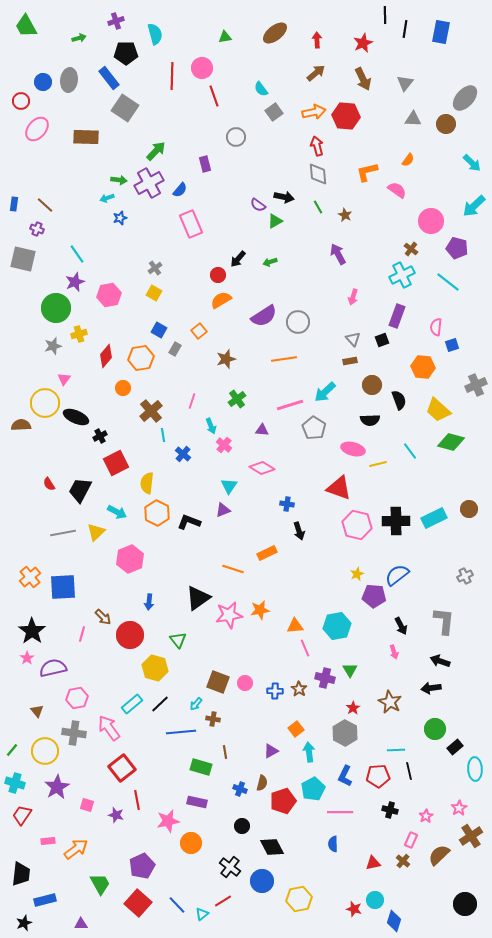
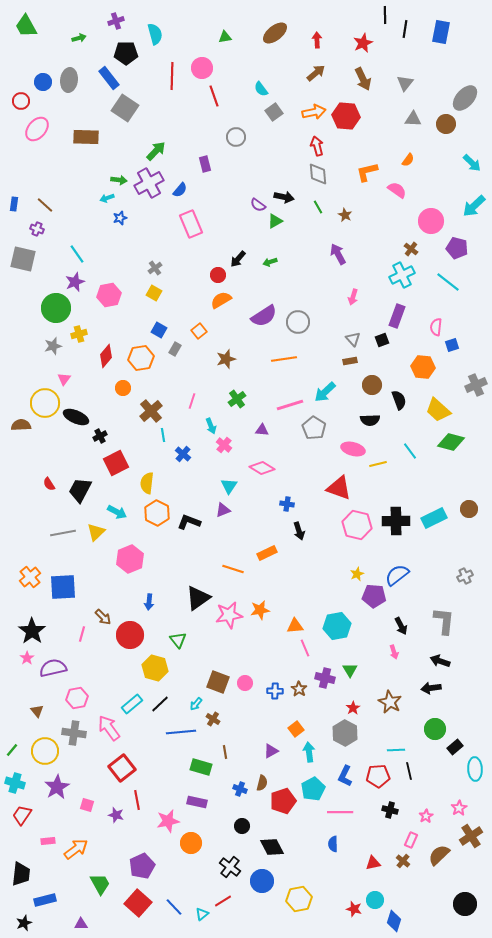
brown cross at (213, 719): rotated 24 degrees clockwise
blue line at (177, 905): moved 3 px left, 2 px down
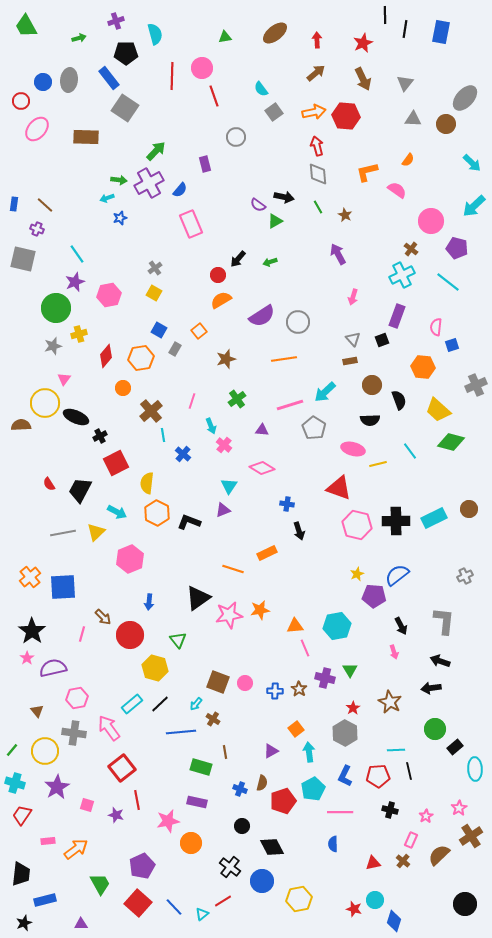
purple semicircle at (264, 316): moved 2 px left
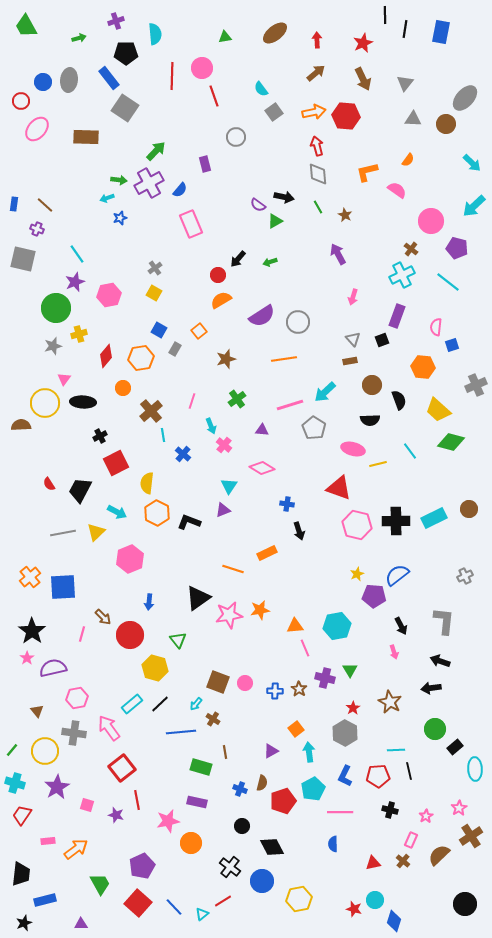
cyan semicircle at (155, 34): rotated 10 degrees clockwise
black ellipse at (76, 417): moved 7 px right, 15 px up; rotated 20 degrees counterclockwise
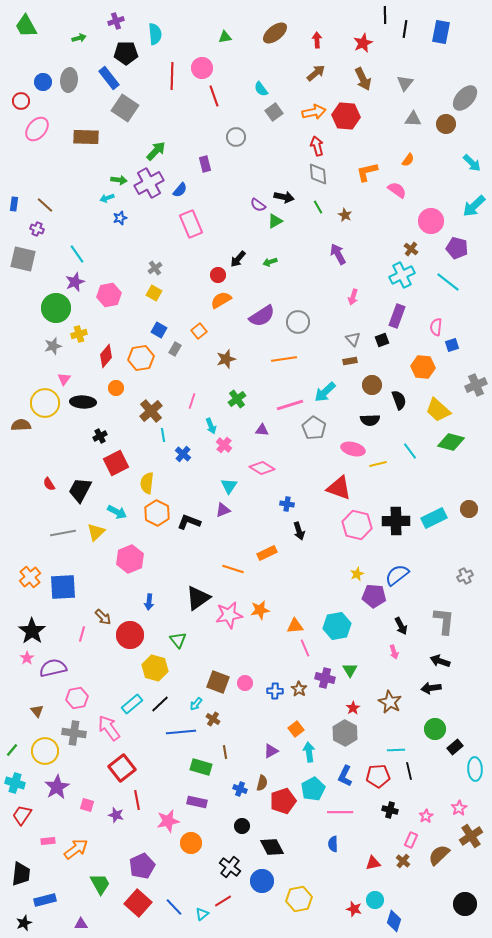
orange circle at (123, 388): moved 7 px left
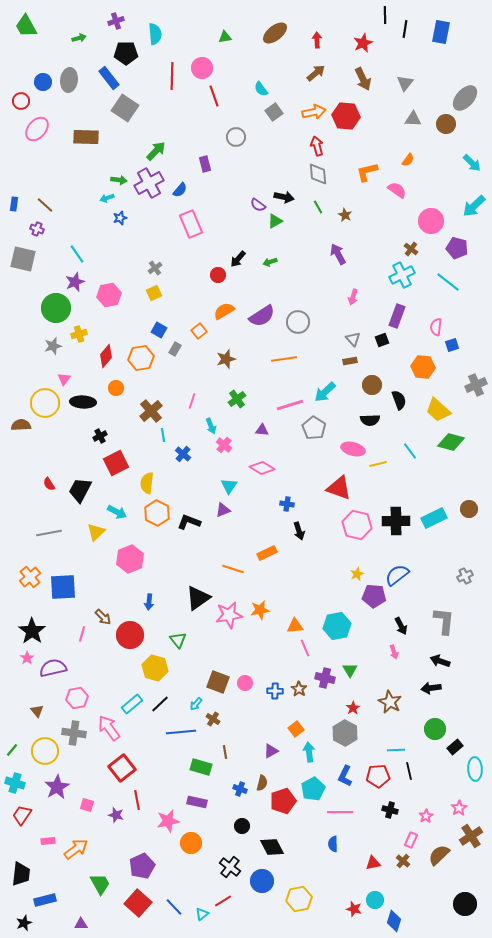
yellow square at (154, 293): rotated 35 degrees clockwise
orange semicircle at (221, 300): moved 3 px right, 11 px down
gray line at (63, 533): moved 14 px left
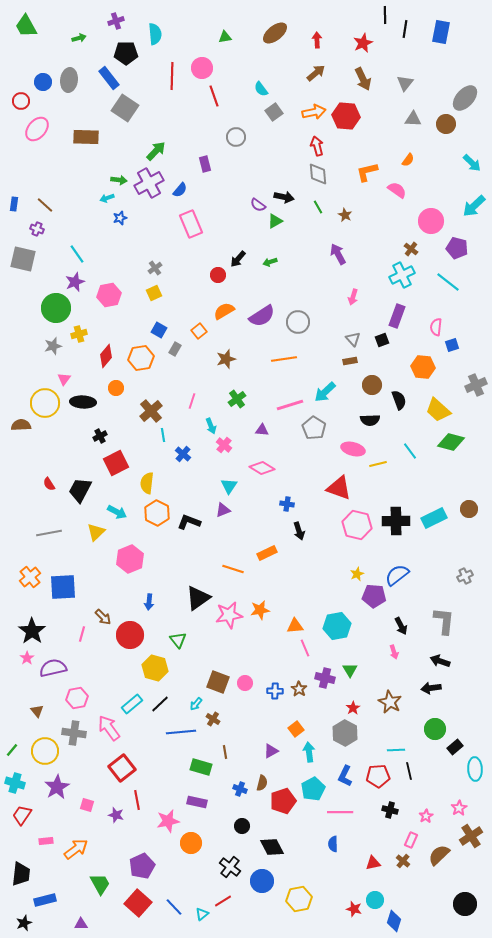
pink rectangle at (48, 841): moved 2 px left
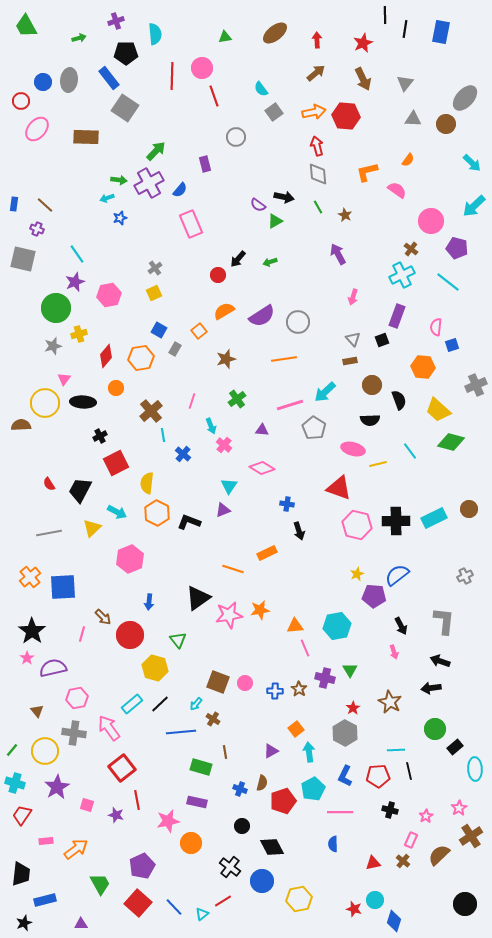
yellow triangle at (96, 532): moved 4 px left, 4 px up
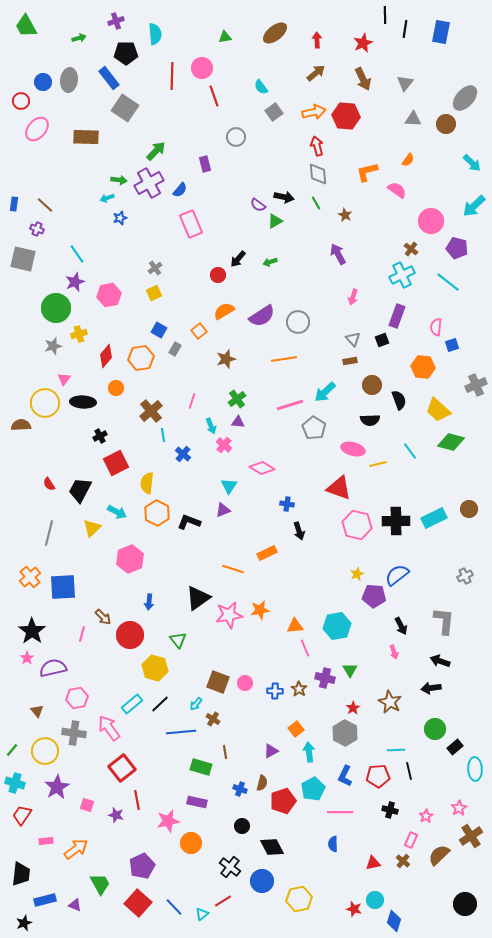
cyan semicircle at (261, 89): moved 2 px up
green line at (318, 207): moved 2 px left, 4 px up
purple triangle at (262, 430): moved 24 px left, 8 px up
gray line at (49, 533): rotated 65 degrees counterclockwise
purple triangle at (81, 924): moved 6 px left, 19 px up; rotated 24 degrees clockwise
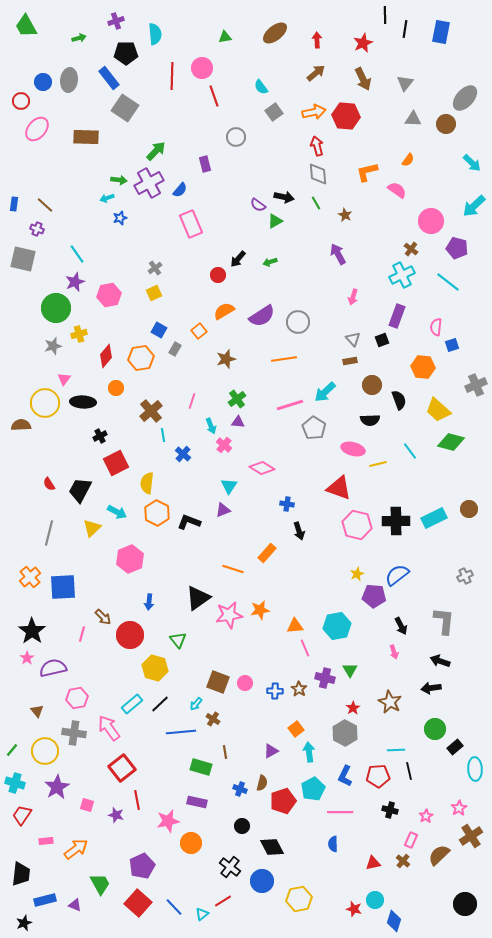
orange rectangle at (267, 553): rotated 24 degrees counterclockwise
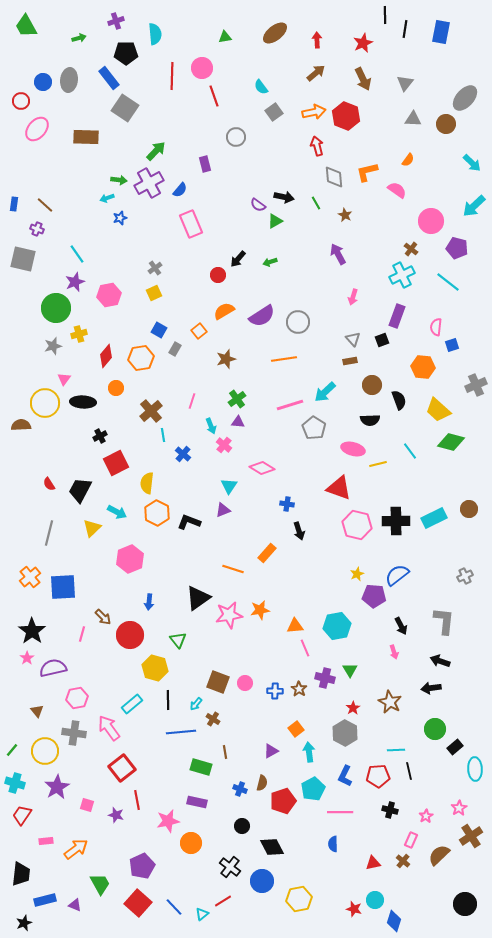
red hexagon at (346, 116): rotated 16 degrees clockwise
gray diamond at (318, 174): moved 16 px right, 3 px down
black line at (160, 704): moved 8 px right, 4 px up; rotated 48 degrees counterclockwise
